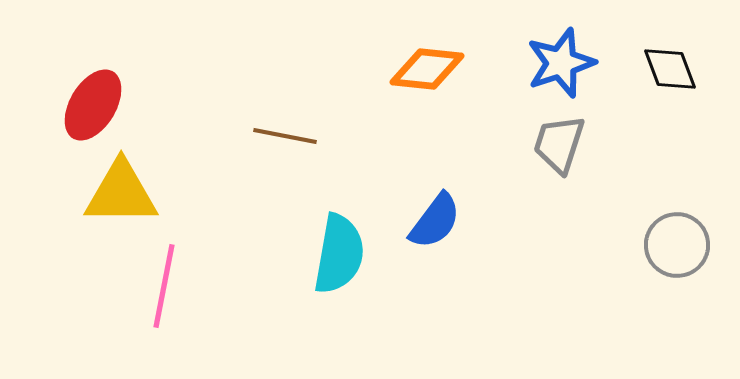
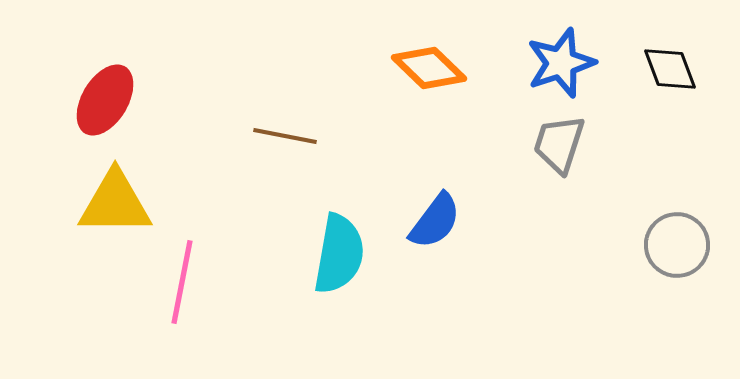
orange diamond: moved 2 px right, 1 px up; rotated 38 degrees clockwise
red ellipse: moved 12 px right, 5 px up
yellow triangle: moved 6 px left, 10 px down
pink line: moved 18 px right, 4 px up
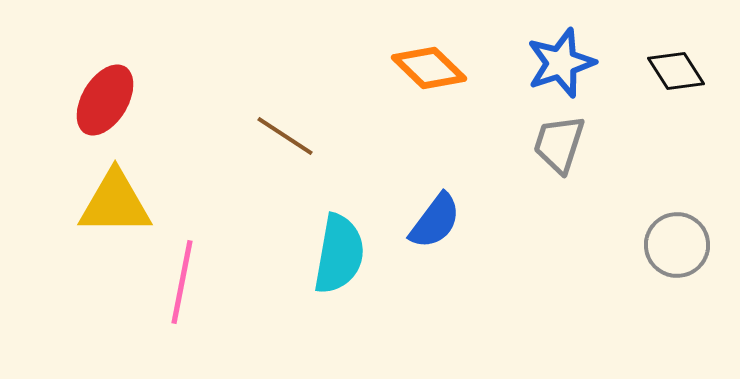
black diamond: moved 6 px right, 2 px down; rotated 12 degrees counterclockwise
brown line: rotated 22 degrees clockwise
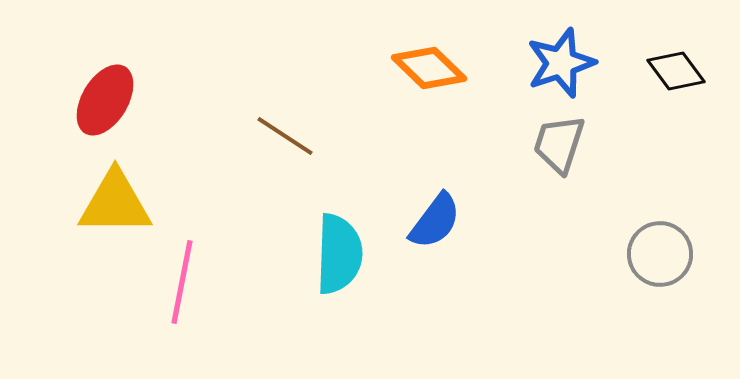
black diamond: rotated 4 degrees counterclockwise
gray circle: moved 17 px left, 9 px down
cyan semicircle: rotated 8 degrees counterclockwise
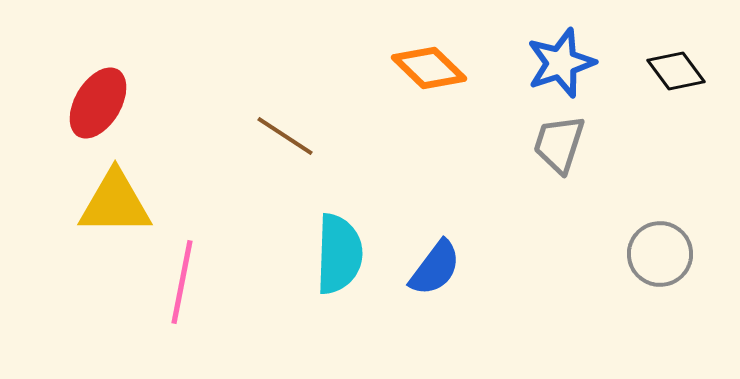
red ellipse: moved 7 px left, 3 px down
blue semicircle: moved 47 px down
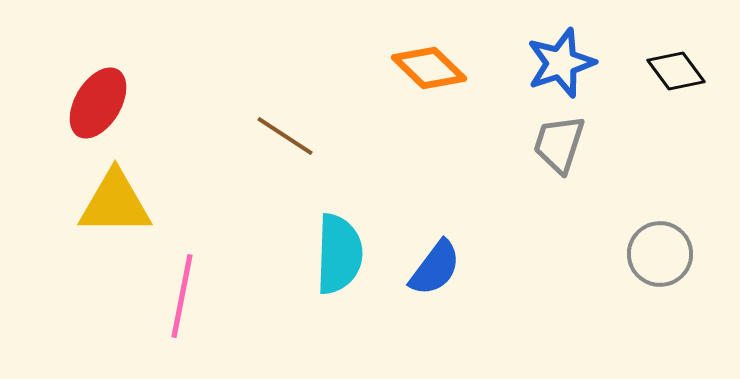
pink line: moved 14 px down
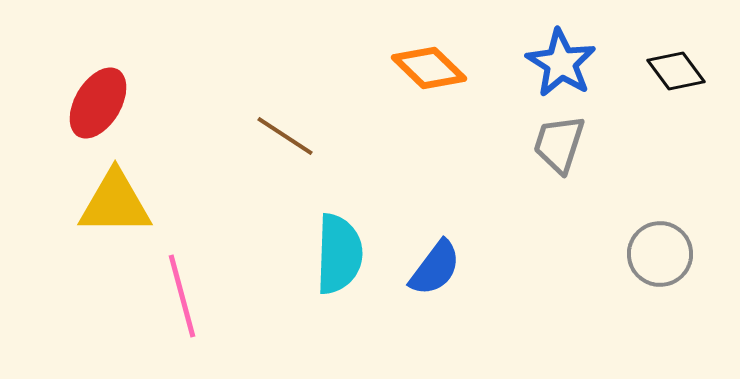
blue star: rotated 22 degrees counterclockwise
pink line: rotated 26 degrees counterclockwise
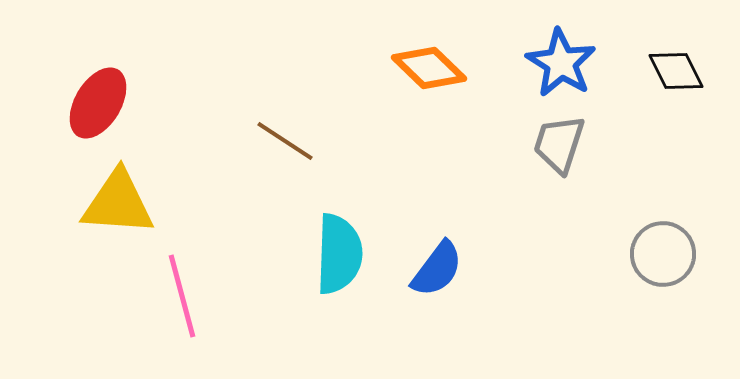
black diamond: rotated 10 degrees clockwise
brown line: moved 5 px down
yellow triangle: moved 3 px right; rotated 4 degrees clockwise
gray circle: moved 3 px right
blue semicircle: moved 2 px right, 1 px down
